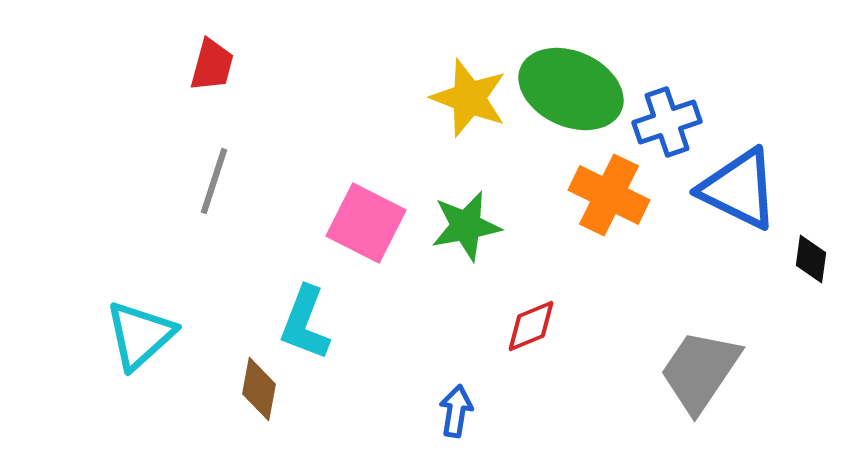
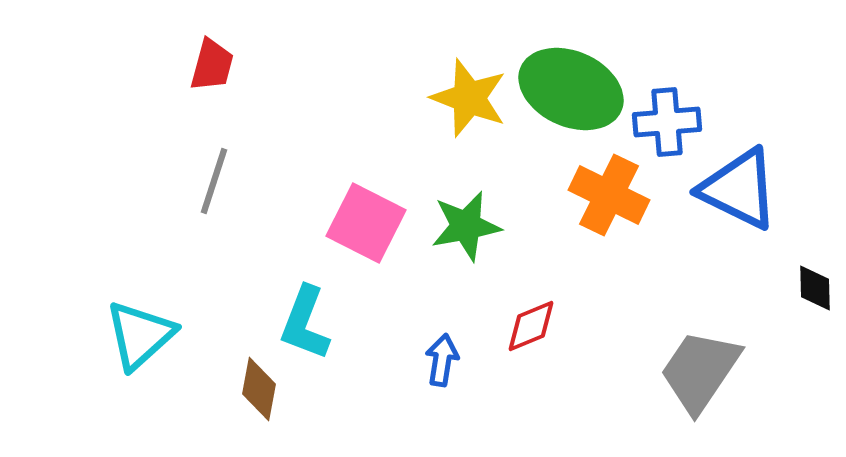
blue cross: rotated 14 degrees clockwise
black diamond: moved 4 px right, 29 px down; rotated 9 degrees counterclockwise
blue arrow: moved 14 px left, 51 px up
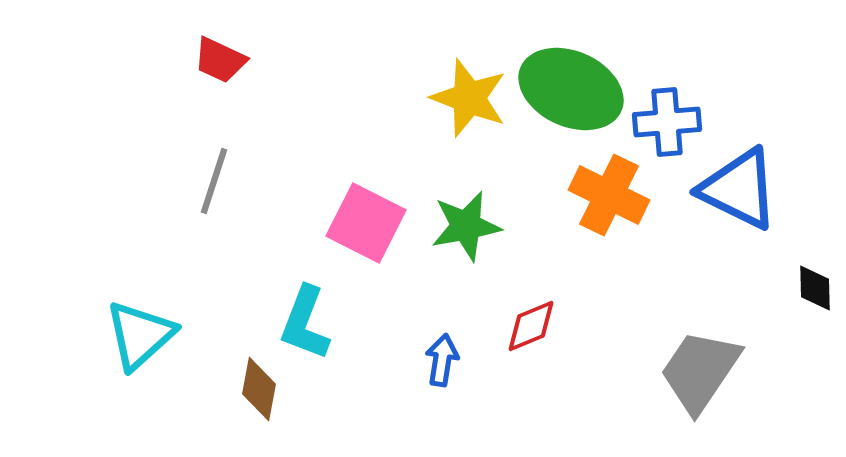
red trapezoid: moved 8 px right, 5 px up; rotated 100 degrees clockwise
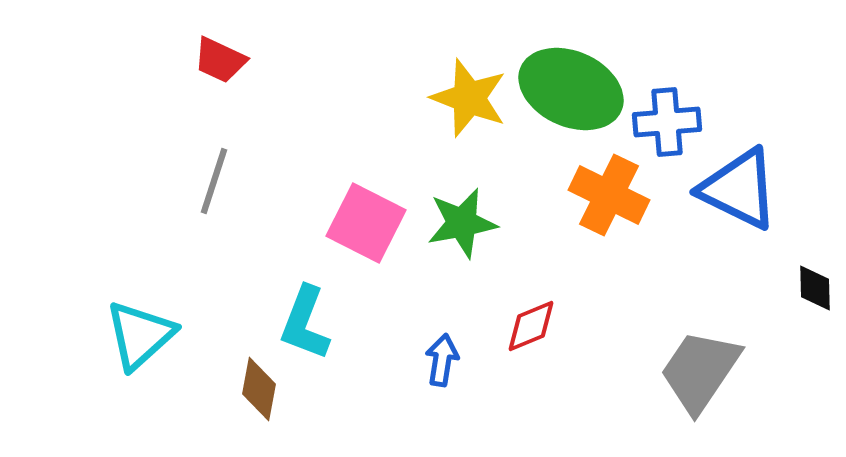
green star: moved 4 px left, 3 px up
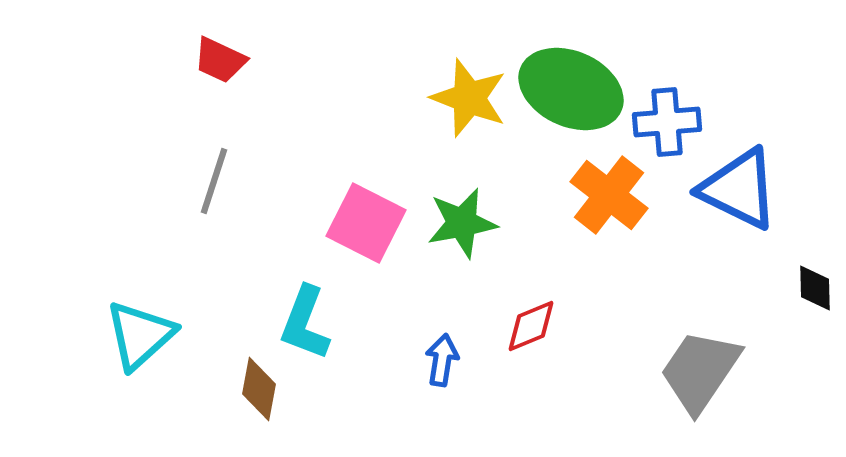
orange cross: rotated 12 degrees clockwise
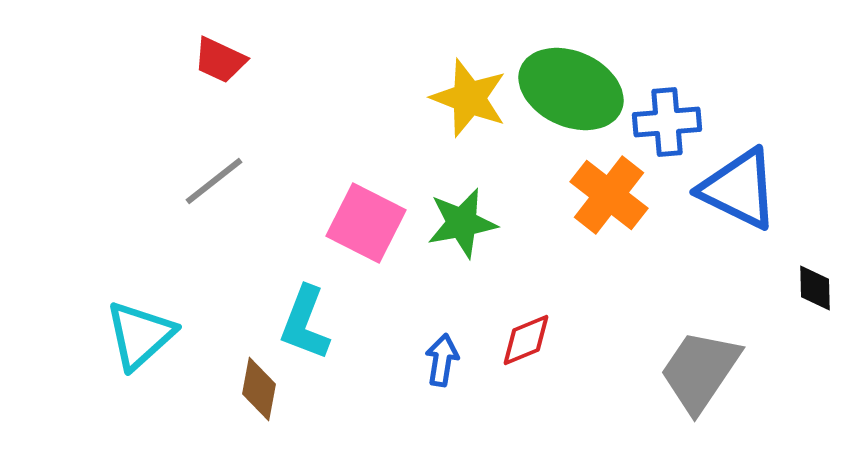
gray line: rotated 34 degrees clockwise
red diamond: moved 5 px left, 14 px down
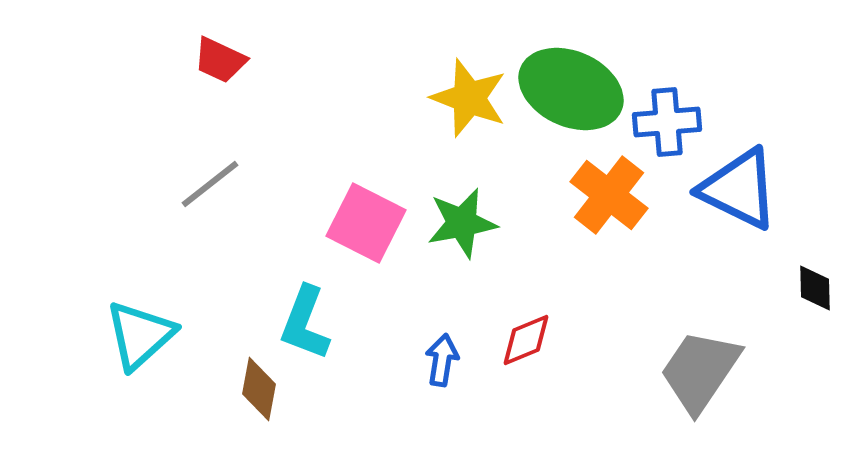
gray line: moved 4 px left, 3 px down
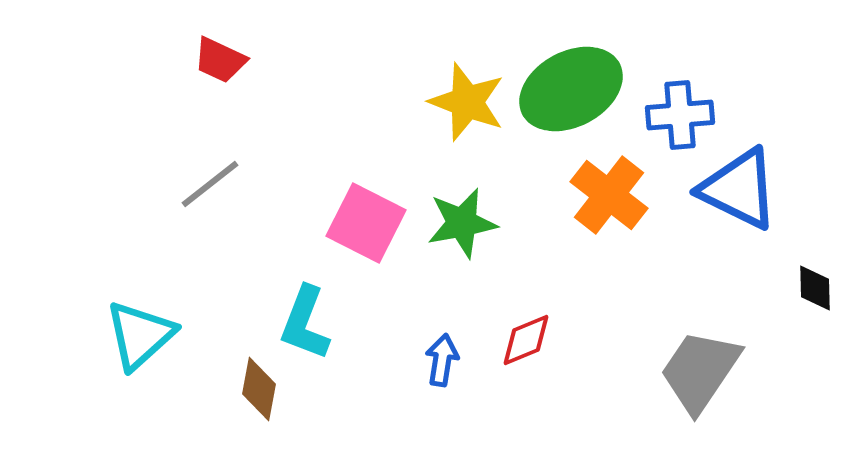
green ellipse: rotated 52 degrees counterclockwise
yellow star: moved 2 px left, 4 px down
blue cross: moved 13 px right, 7 px up
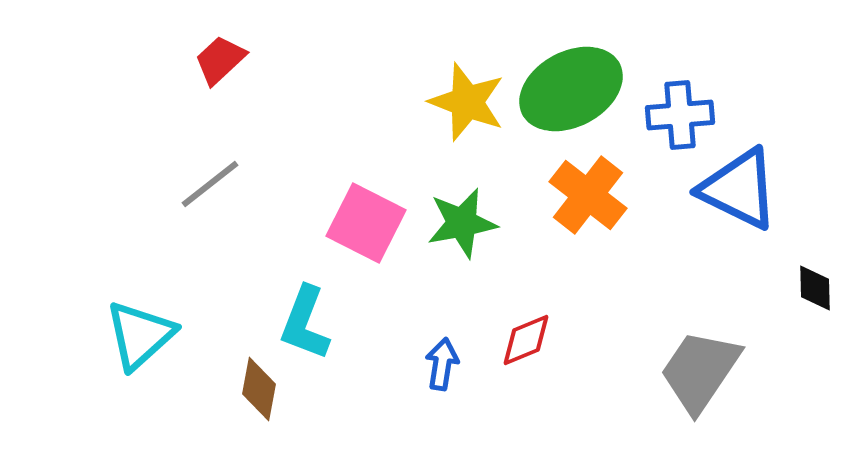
red trapezoid: rotated 112 degrees clockwise
orange cross: moved 21 px left
blue arrow: moved 4 px down
